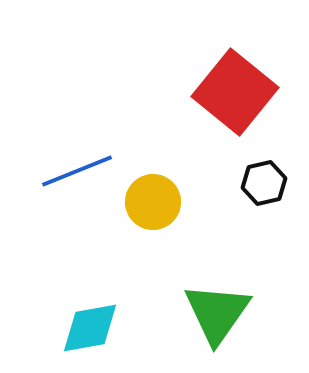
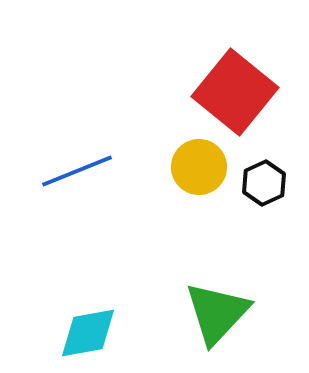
black hexagon: rotated 12 degrees counterclockwise
yellow circle: moved 46 px right, 35 px up
green triangle: rotated 8 degrees clockwise
cyan diamond: moved 2 px left, 5 px down
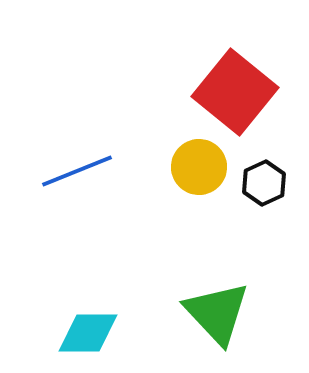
green triangle: rotated 26 degrees counterclockwise
cyan diamond: rotated 10 degrees clockwise
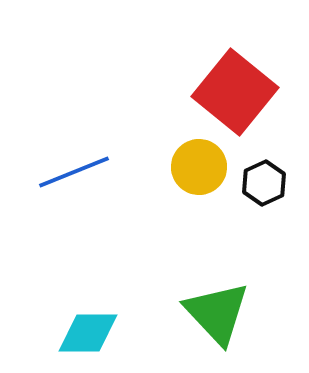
blue line: moved 3 px left, 1 px down
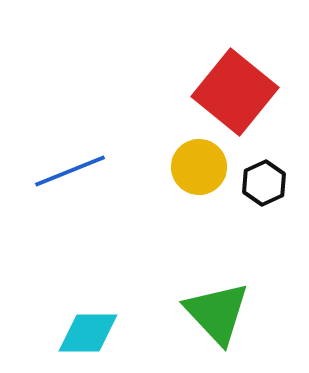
blue line: moved 4 px left, 1 px up
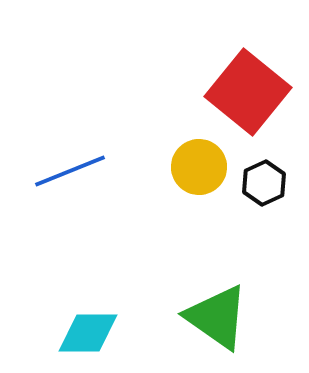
red square: moved 13 px right
green triangle: moved 4 px down; rotated 12 degrees counterclockwise
